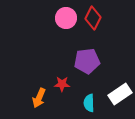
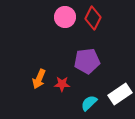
pink circle: moved 1 px left, 1 px up
orange arrow: moved 19 px up
cyan semicircle: rotated 48 degrees clockwise
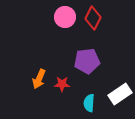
cyan semicircle: rotated 42 degrees counterclockwise
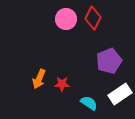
pink circle: moved 1 px right, 2 px down
purple pentagon: moved 22 px right; rotated 15 degrees counterclockwise
cyan semicircle: rotated 120 degrees clockwise
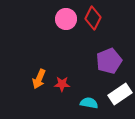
cyan semicircle: rotated 24 degrees counterclockwise
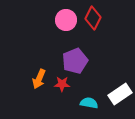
pink circle: moved 1 px down
purple pentagon: moved 34 px left
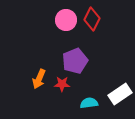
red diamond: moved 1 px left, 1 px down
cyan semicircle: rotated 18 degrees counterclockwise
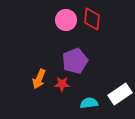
red diamond: rotated 20 degrees counterclockwise
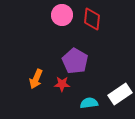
pink circle: moved 4 px left, 5 px up
purple pentagon: rotated 20 degrees counterclockwise
orange arrow: moved 3 px left
